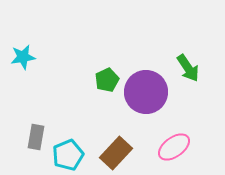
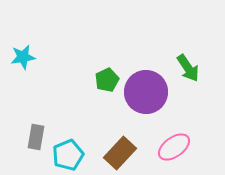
brown rectangle: moved 4 px right
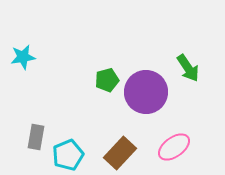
green pentagon: rotated 10 degrees clockwise
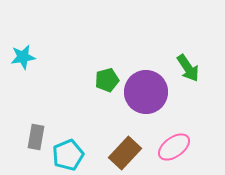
brown rectangle: moved 5 px right
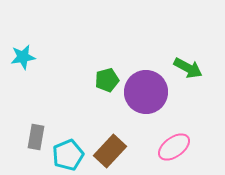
green arrow: rotated 28 degrees counterclockwise
brown rectangle: moved 15 px left, 2 px up
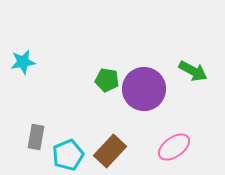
cyan star: moved 5 px down
green arrow: moved 5 px right, 3 px down
green pentagon: rotated 25 degrees clockwise
purple circle: moved 2 px left, 3 px up
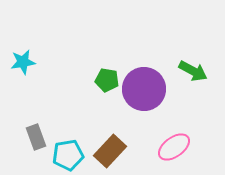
gray rectangle: rotated 30 degrees counterclockwise
cyan pentagon: rotated 12 degrees clockwise
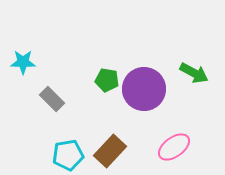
cyan star: rotated 10 degrees clockwise
green arrow: moved 1 px right, 2 px down
gray rectangle: moved 16 px right, 38 px up; rotated 25 degrees counterclockwise
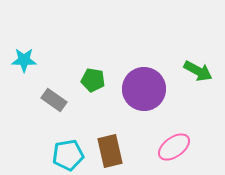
cyan star: moved 1 px right, 2 px up
green arrow: moved 4 px right, 2 px up
green pentagon: moved 14 px left
gray rectangle: moved 2 px right, 1 px down; rotated 10 degrees counterclockwise
brown rectangle: rotated 56 degrees counterclockwise
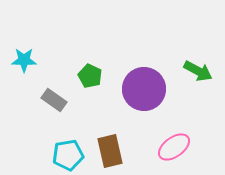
green pentagon: moved 3 px left, 4 px up; rotated 15 degrees clockwise
